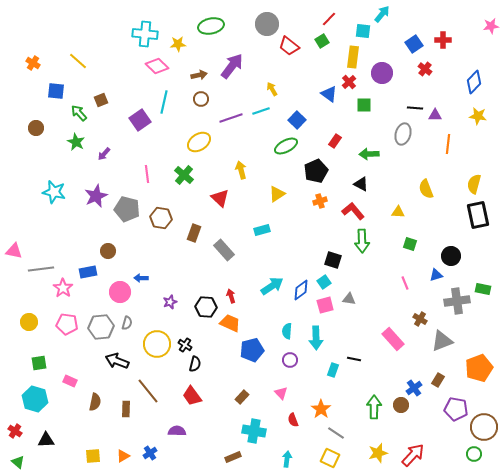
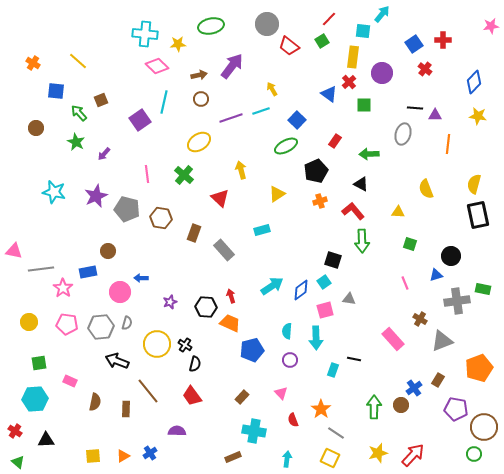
pink square at (325, 305): moved 5 px down
cyan hexagon at (35, 399): rotated 20 degrees counterclockwise
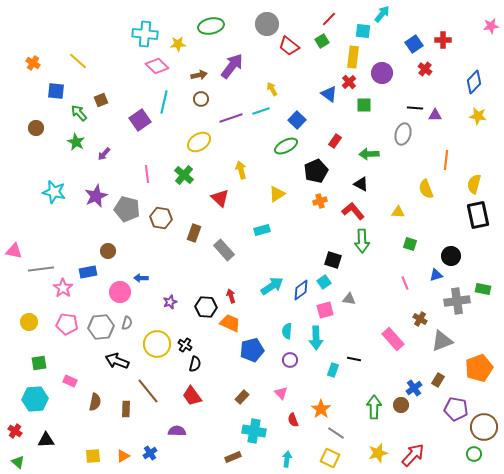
orange line at (448, 144): moved 2 px left, 16 px down
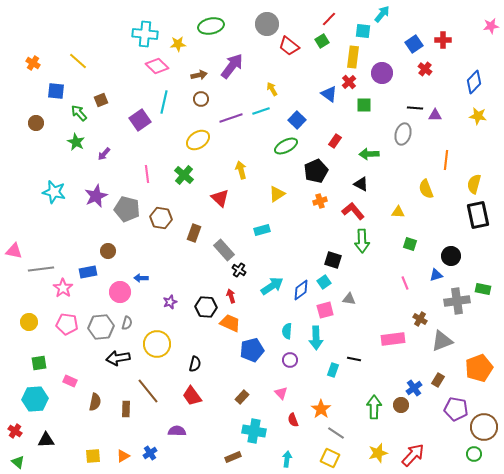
brown circle at (36, 128): moved 5 px up
yellow ellipse at (199, 142): moved 1 px left, 2 px up
pink rectangle at (393, 339): rotated 55 degrees counterclockwise
black cross at (185, 345): moved 54 px right, 75 px up
black arrow at (117, 361): moved 1 px right, 3 px up; rotated 30 degrees counterclockwise
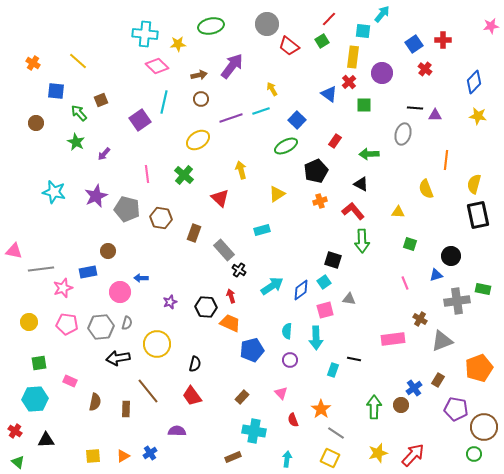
pink star at (63, 288): rotated 18 degrees clockwise
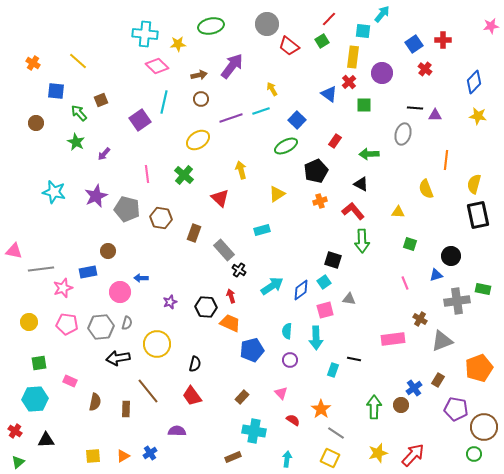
red semicircle at (293, 420): rotated 144 degrees clockwise
green triangle at (18, 462): rotated 40 degrees clockwise
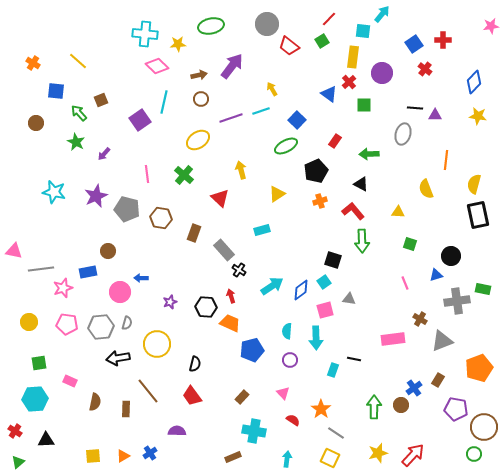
pink triangle at (281, 393): moved 2 px right
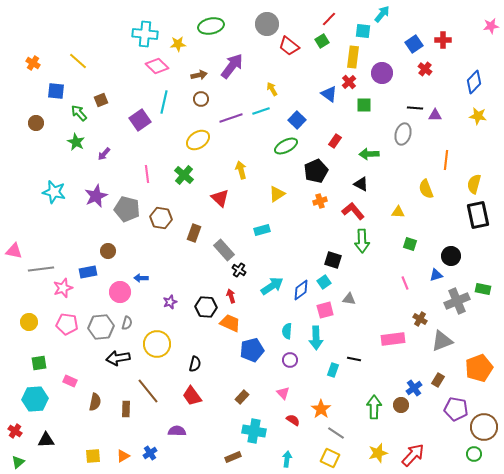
gray cross at (457, 301): rotated 15 degrees counterclockwise
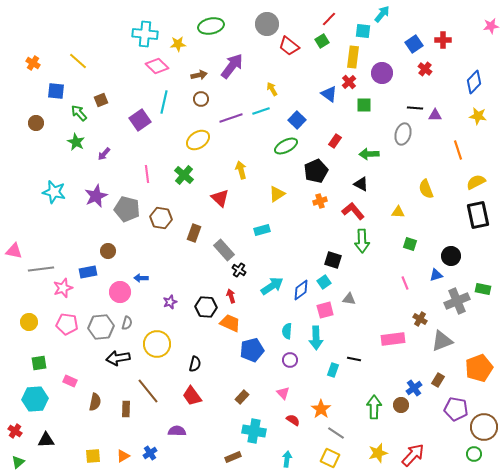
orange line at (446, 160): moved 12 px right, 10 px up; rotated 24 degrees counterclockwise
yellow semicircle at (474, 184): moved 2 px right, 2 px up; rotated 48 degrees clockwise
